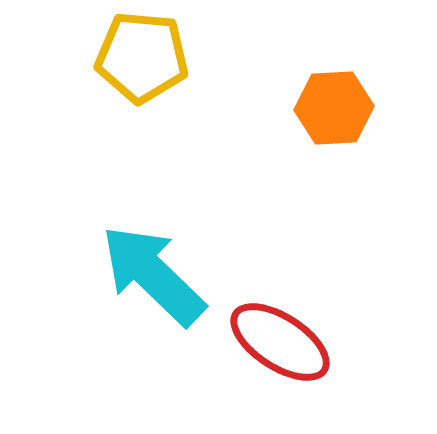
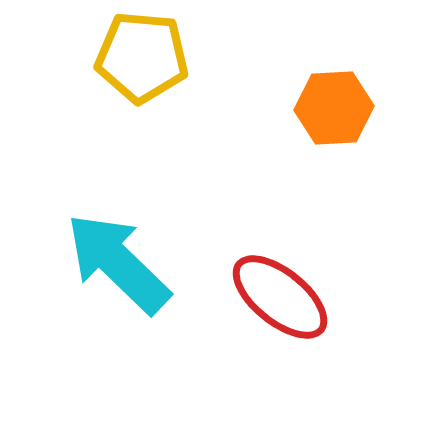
cyan arrow: moved 35 px left, 12 px up
red ellipse: moved 45 px up; rotated 6 degrees clockwise
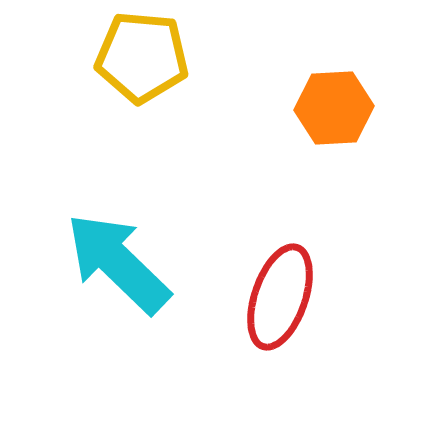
red ellipse: rotated 70 degrees clockwise
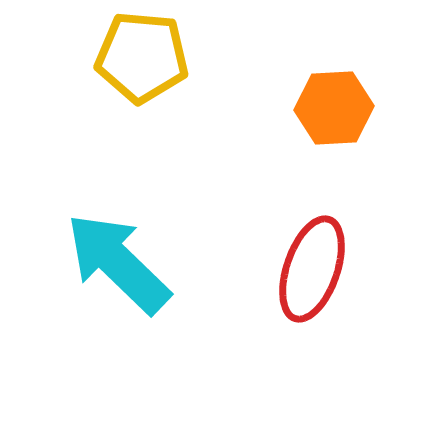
red ellipse: moved 32 px right, 28 px up
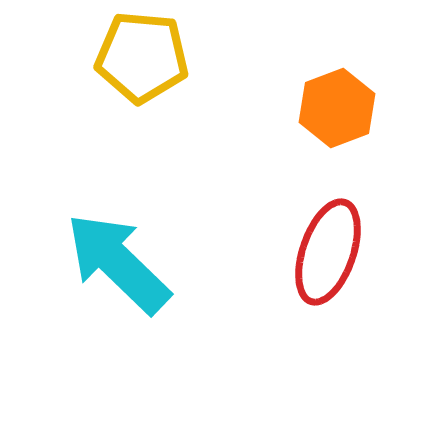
orange hexagon: moved 3 px right; rotated 18 degrees counterclockwise
red ellipse: moved 16 px right, 17 px up
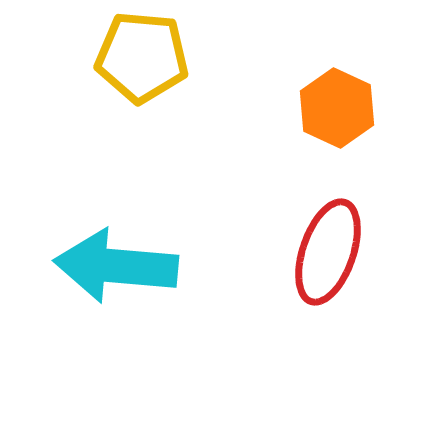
orange hexagon: rotated 14 degrees counterclockwise
cyan arrow: moved 2 px left, 3 px down; rotated 39 degrees counterclockwise
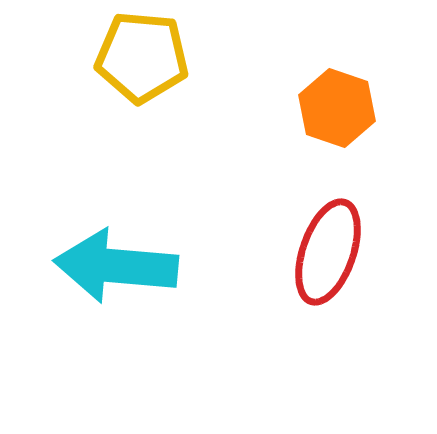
orange hexagon: rotated 6 degrees counterclockwise
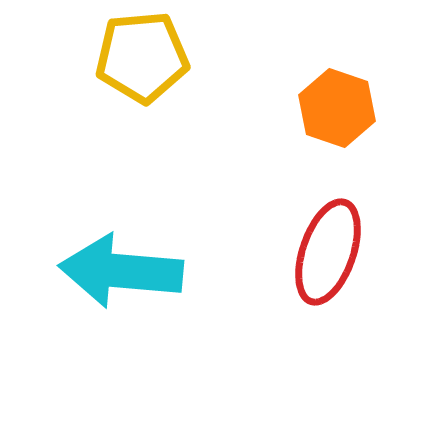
yellow pentagon: rotated 10 degrees counterclockwise
cyan arrow: moved 5 px right, 5 px down
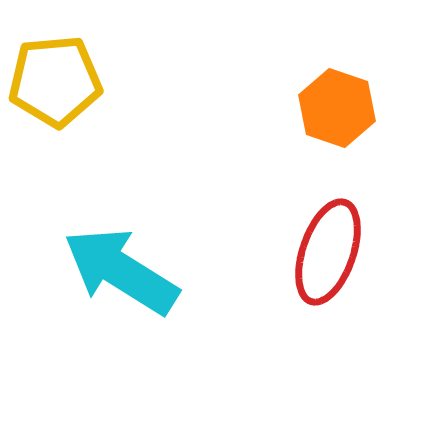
yellow pentagon: moved 87 px left, 24 px down
cyan arrow: rotated 27 degrees clockwise
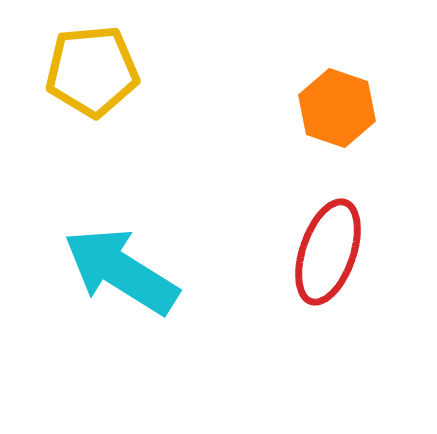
yellow pentagon: moved 37 px right, 10 px up
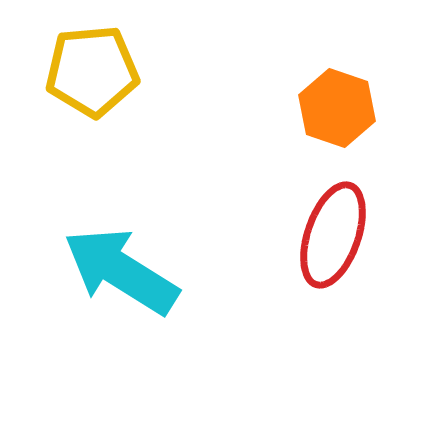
red ellipse: moved 5 px right, 17 px up
